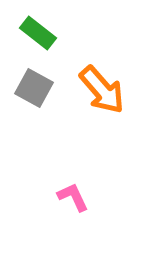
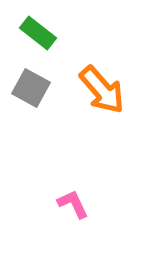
gray square: moved 3 px left
pink L-shape: moved 7 px down
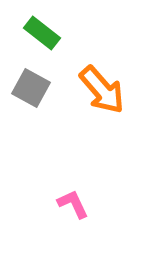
green rectangle: moved 4 px right
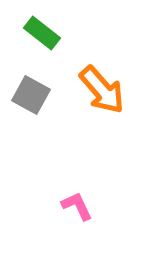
gray square: moved 7 px down
pink L-shape: moved 4 px right, 2 px down
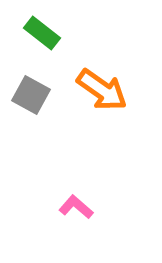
orange arrow: rotated 14 degrees counterclockwise
pink L-shape: moved 1 px left, 1 px down; rotated 24 degrees counterclockwise
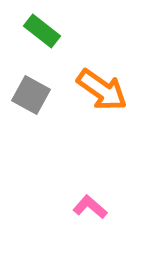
green rectangle: moved 2 px up
pink L-shape: moved 14 px right
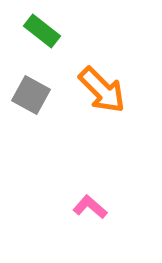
orange arrow: rotated 10 degrees clockwise
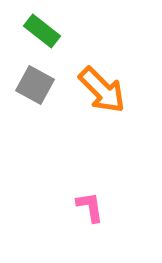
gray square: moved 4 px right, 10 px up
pink L-shape: rotated 40 degrees clockwise
